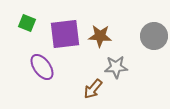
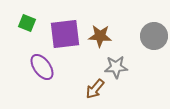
brown arrow: moved 2 px right
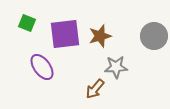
brown star: rotated 20 degrees counterclockwise
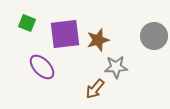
brown star: moved 2 px left, 4 px down
purple ellipse: rotated 8 degrees counterclockwise
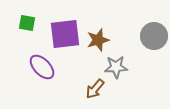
green square: rotated 12 degrees counterclockwise
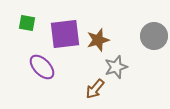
gray star: rotated 15 degrees counterclockwise
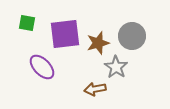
gray circle: moved 22 px left
brown star: moved 3 px down
gray star: rotated 20 degrees counterclockwise
brown arrow: rotated 40 degrees clockwise
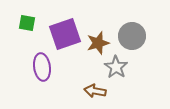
purple square: rotated 12 degrees counterclockwise
purple ellipse: rotated 36 degrees clockwise
brown arrow: moved 2 px down; rotated 20 degrees clockwise
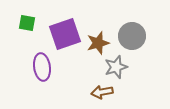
gray star: rotated 20 degrees clockwise
brown arrow: moved 7 px right, 1 px down; rotated 20 degrees counterclockwise
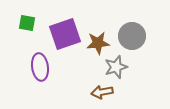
brown star: rotated 10 degrees clockwise
purple ellipse: moved 2 px left
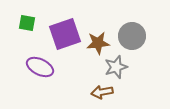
purple ellipse: rotated 56 degrees counterclockwise
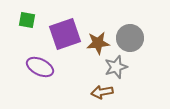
green square: moved 3 px up
gray circle: moved 2 px left, 2 px down
